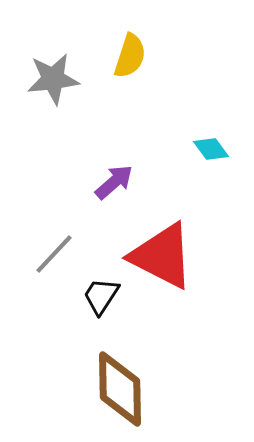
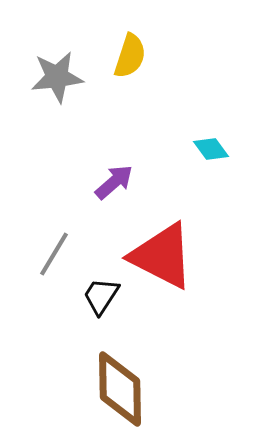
gray star: moved 4 px right, 2 px up
gray line: rotated 12 degrees counterclockwise
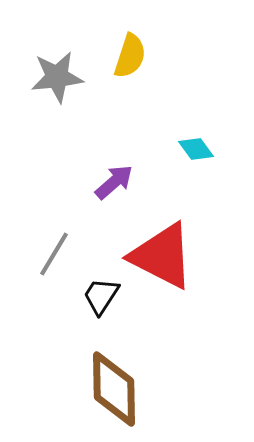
cyan diamond: moved 15 px left
brown diamond: moved 6 px left
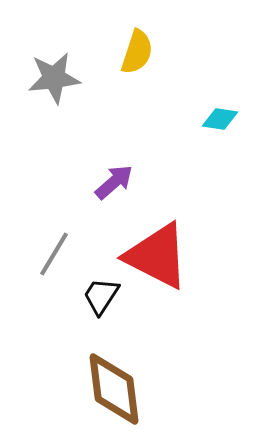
yellow semicircle: moved 7 px right, 4 px up
gray star: moved 3 px left, 1 px down
cyan diamond: moved 24 px right, 30 px up; rotated 45 degrees counterclockwise
red triangle: moved 5 px left
brown diamond: rotated 6 degrees counterclockwise
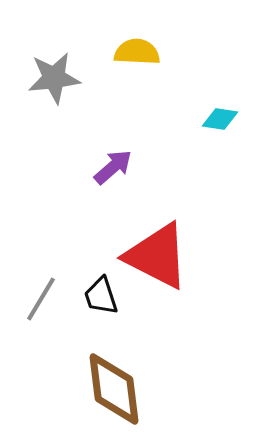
yellow semicircle: rotated 105 degrees counterclockwise
purple arrow: moved 1 px left, 15 px up
gray line: moved 13 px left, 45 px down
black trapezoid: rotated 51 degrees counterclockwise
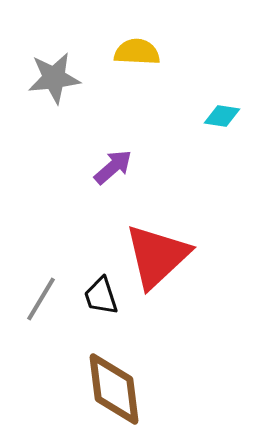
cyan diamond: moved 2 px right, 3 px up
red triangle: rotated 50 degrees clockwise
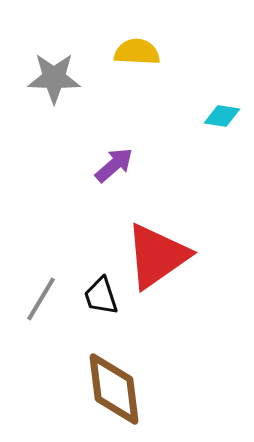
gray star: rotated 8 degrees clockwise
purple arrow: moved 1 px right, 2 px up
red triangle: rotated 8 degrees clockwise
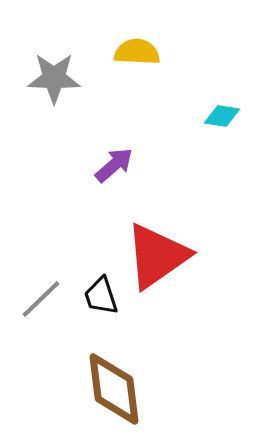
gray line: rotated 15 degrees clockwise
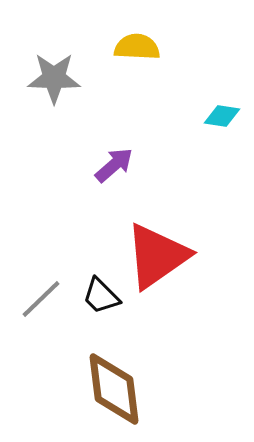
yellow semicircle: moved 5 px up
black trapezoid: rotated 27 degrees counterclockwise
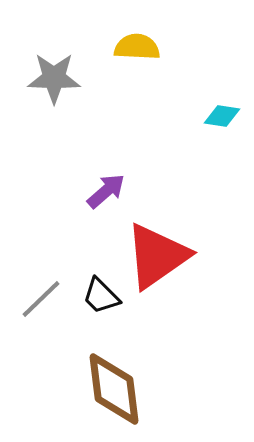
purple arrow: moved 8 px left, 26 px down
